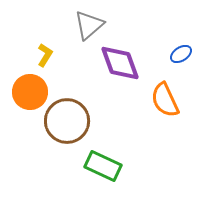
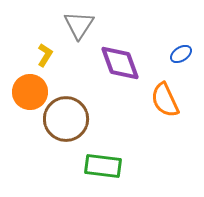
gray triangle: moved 10 px left; rotated 16 degrees counterclockwise
brown circle: moved 1 px left, 2 px up
green rectangle: rotated 18 degrees counterclockwise
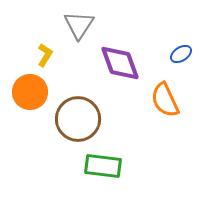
brown circle: moved 12 px right
